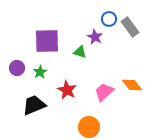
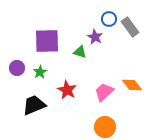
orange circle: moved 16 px right
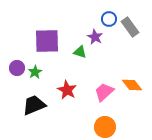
green star: moved 5 px left
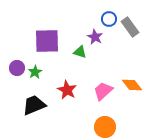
pink trapezoid: moved 1 px left, 1 px up
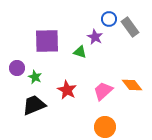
green star: moved 5 px down; rotated 16 degrees counterclockwise
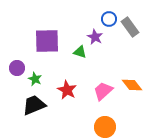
green star: moved 2 px down
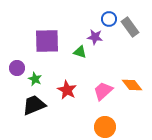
purple star: rotated 21 degrees counterclockwise
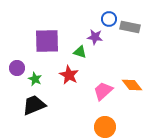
gray rectangle: rotated 42 degrees counterclockwise
red star: moved 2 px right, 15 px up
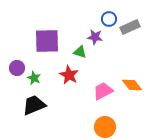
gray rectangle: rotated 36 degrees counterclockwise
green star: moved 1 px left, 1 px up
pink trapezoid: rotated 15 degrees clockwise
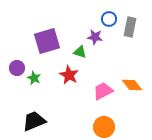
gray rectangle: rotated 54 degrees counterclockwise
purple square: rotated 16 degrees counterclockwise
black trapezoid: moved 16 px down
orange circle: moved 1 px left
